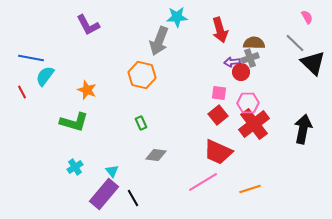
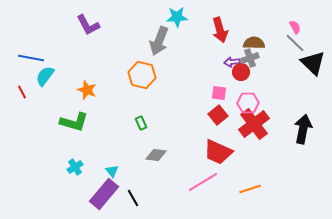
pink semicircle: moved 12 px left, 10 px down
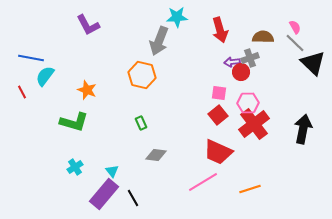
brown semicircle: moved 9 px right, 6 px up
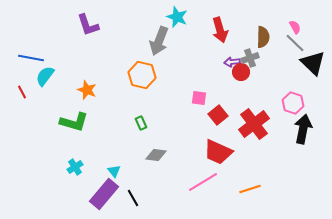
cyan star: rotated 25 degrees clockwise
purple L-shape: rotated 10 degrees clockwise
brown semicircle: rotated 90 degrees clockwise
pink square: moved 20 px left, 5 px down
pink hexagon: moved 45 px right; rotated 20 degrees clockwise
cyan triangle: moved 2 px right
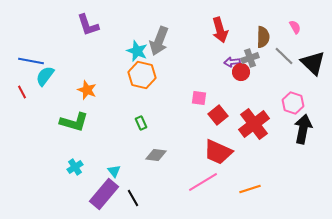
cyan star: moved 40 px left, 34 px down
gray line: moved 11 px left, 13 px down
blue line: moved 3 px down
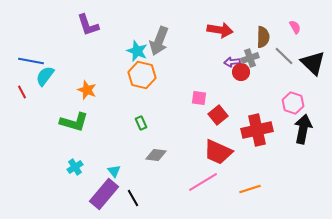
red arrow: rotated 65 degrees counterclockwise
red cross: moved 3 px right, 6 px down; rotated 24 degrees clockwise
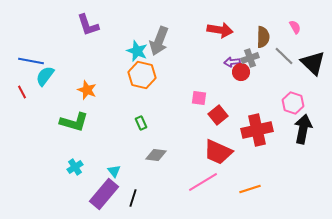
black line: rotated 48 degrees clockwise
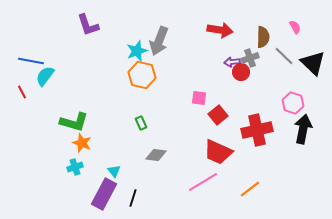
cyan star: rotated 30 degrees clockwise
orange star: moved 5 px left, 53 px down
cyan cross: rotated 14 degrees clockwise
orange line: rotated 20 degrees counterclockwise
purple rectangle: rotated 12 degrees counterclockwise
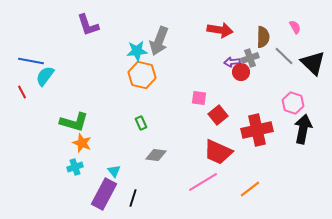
cyan star: rotated 15 degrees clockwise
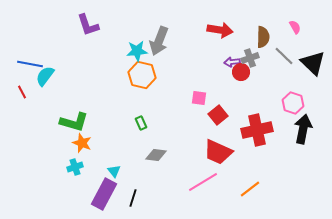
blue line: moved 1 px left, 3 px down
